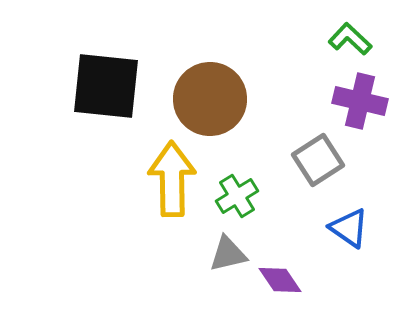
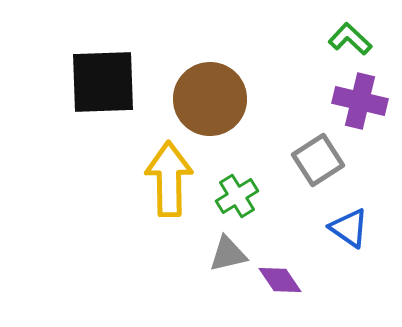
black square: moved 3 px left, 4 px up; rotated 8 degrees counterclockwise
yellow arrow: moved 3 px left
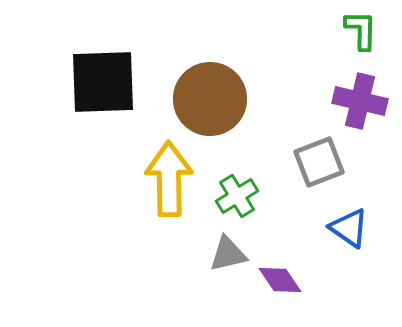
green L-shape: moved 11 px right, 9 px up; rotated 48 degrees clockwise
gray square: moved 1 px right, 2 px down; rotated 12 degrees clockwise
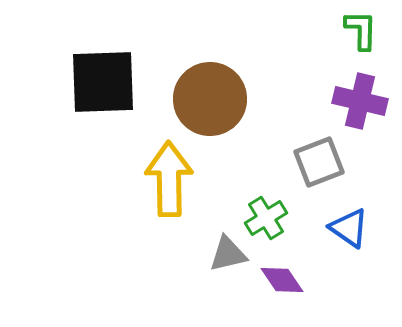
green cross: moved 29 px right, 22 px down
purple diamond: moved 2 px right
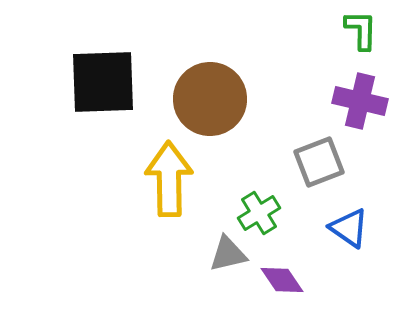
green cross: moved 7 px left, 5 px up
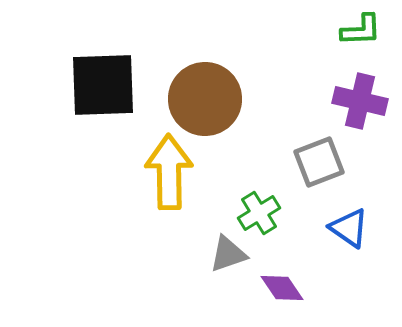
green L-shape: rotated 87 degrees clockwise
black square: moved 3 px down
brown circle: moved 5 px left
yellow arrow: moved 7 px up
gray triangle: rotated 6 degrees counterclockwise
purple diamond: moved 8 px down
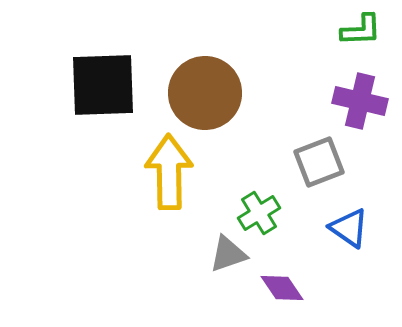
brown circle: moved 6 px up
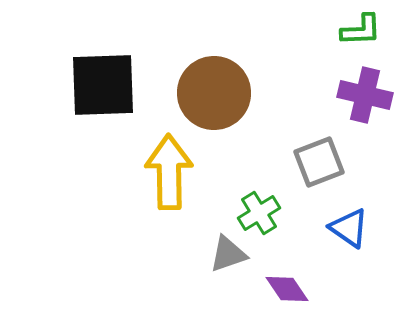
brown circle: moved 9 px right
purple cross: moved 5 px right, 6 px up
purple diamond: moved 5 px right, 1 px down
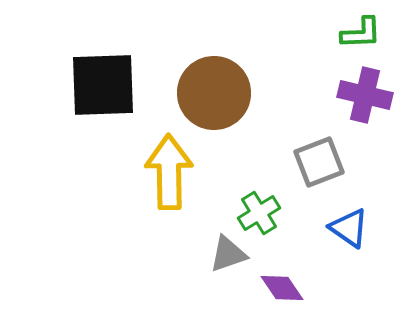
green L-shape: moved 3 px down
purple diamond: moved 5 px left, 1 px up
